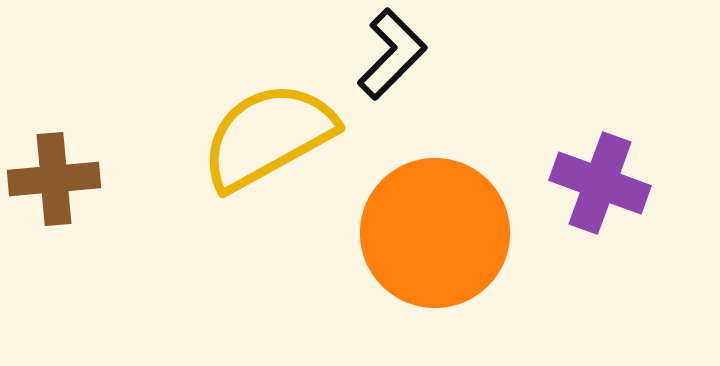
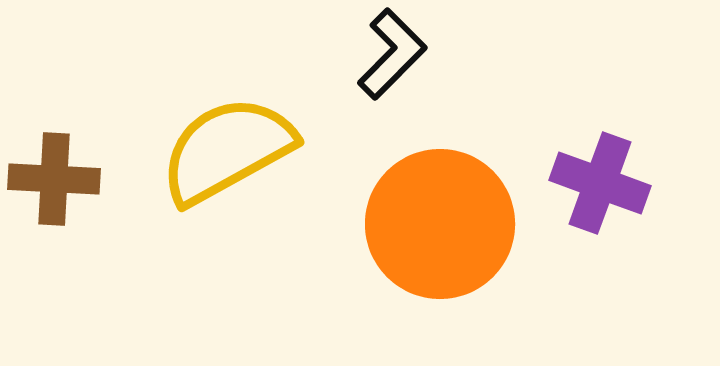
yellow semicircle: moved 41 px left, 14 px down
brown cross: rotated 8 degrees clockwise
orange circle: moved 5 px right, 9 px up
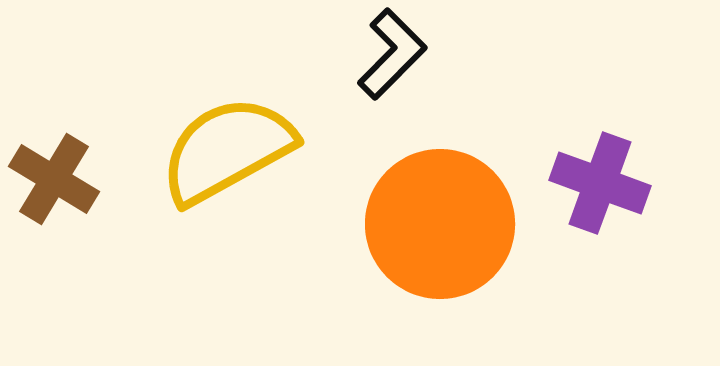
brown cross: rotated 28 degrees clockwise
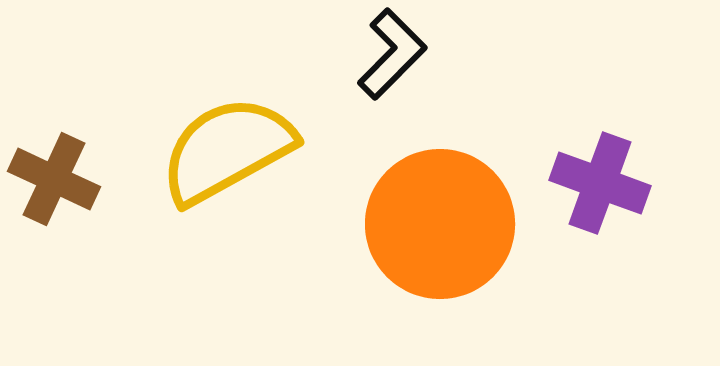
brown cross: rotated 6 degrees counterclockwise
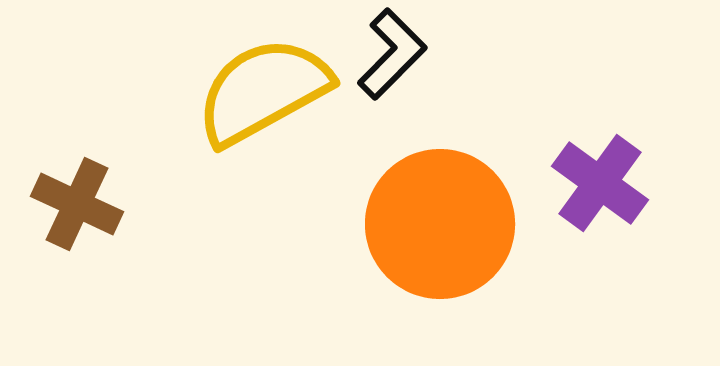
yellow semicircle: moved 36 px right, 59 px up
brown cross: moved 23 px right, 25 px down
purple cross: rotated 16 degrees clockwise
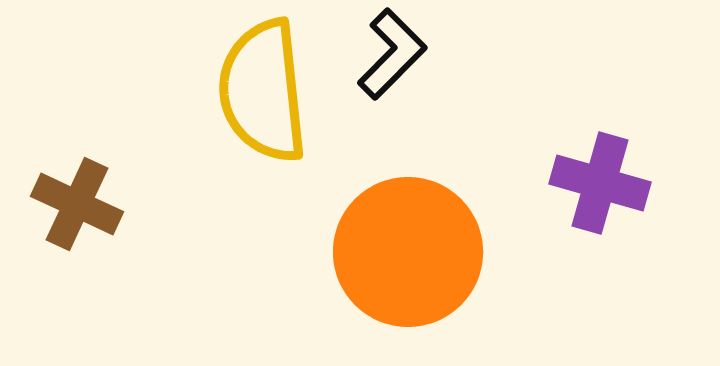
yellow semicircle: rotated 67 degrees counterclockwise
purple cross: rotated 20 degrees counterclockwise
orange circle: moved 32 px left, 28 px down
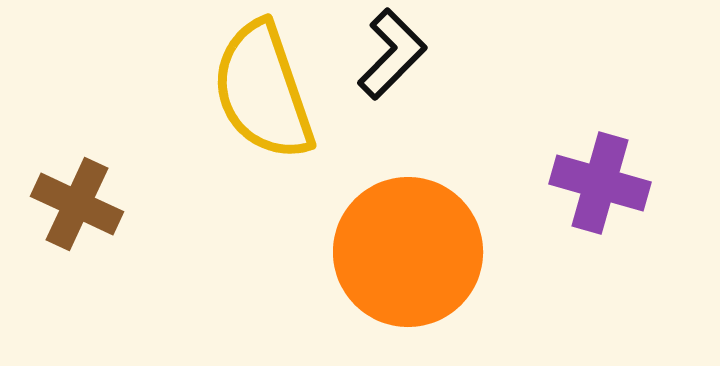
yellow semicircle: rotated 13 degrees counterclockwise
